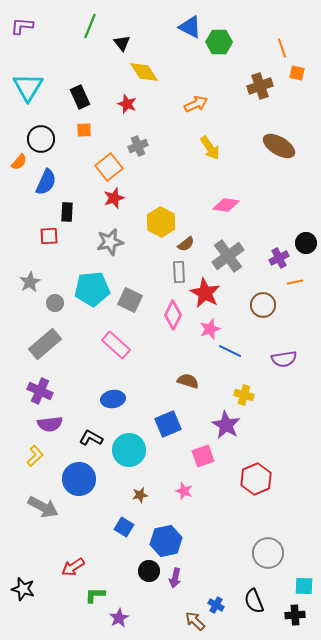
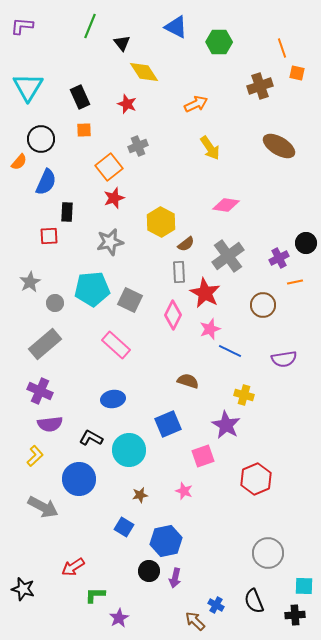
blue triangle at (190, 27): moved 14 px left
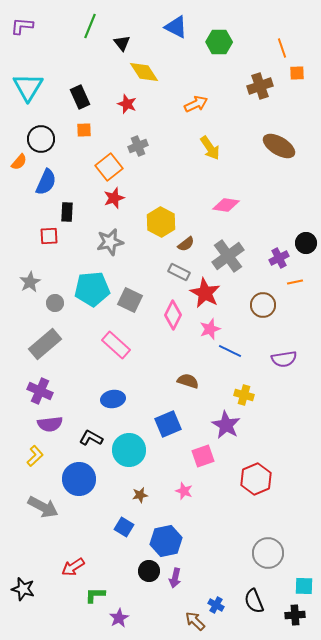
orange square at (297, 73): rotated 14 degrees counterclockwise
gray rectangle at (179, 272): rotated 60 degrees counterclockwise
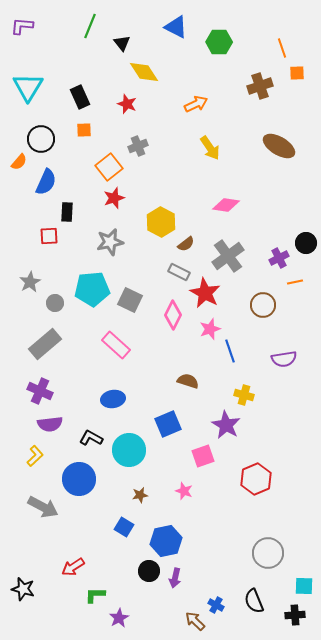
blue line at (230, 351): rotated 45 degrees clockwise
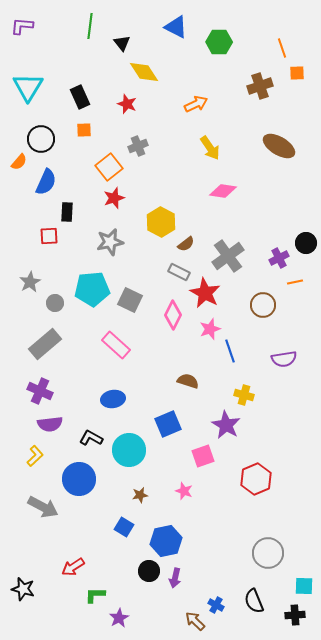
green line at (90, 26): rotated 15 degrees counterclockwise
pink diamond at (226, 205): moved 3 px left, 14 px up
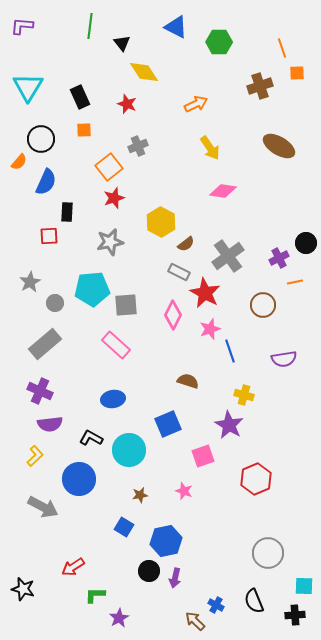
gray square at (130, 300): moved 4 px left, 5 px down; rotated 30 degrees counterclockwise
purple star at (226, 425): moved 3 px right
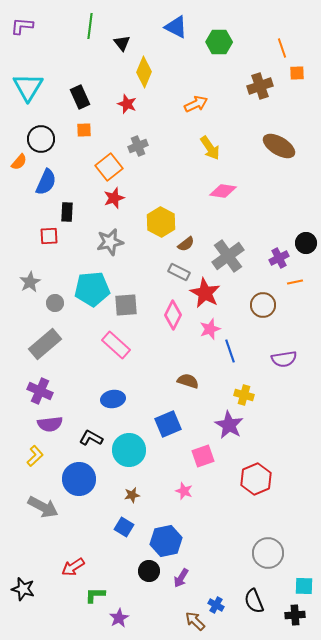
yellow diamond at (144, 72): rotated 56 degrees clockwise
brown star at (140, 495): moved 8 px left
purple arrow at (175, 578): moved 6 px right; rotated 18 degrees clockwise
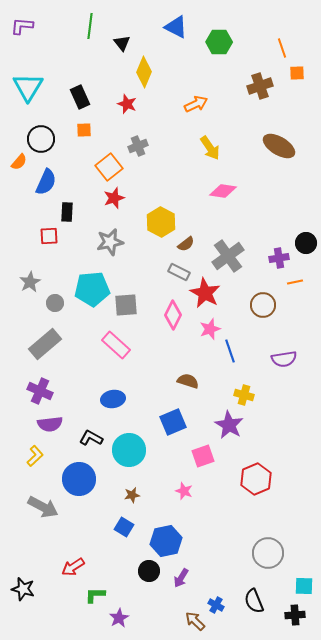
purple cross at (279, 258): rotated 18 degrees clockwise
blue square at (168, 424): moved 5 px right, 2 px up
